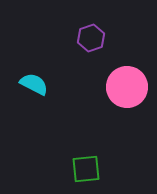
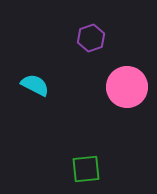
cyan semicircle: moved 1 px right, 1 px down
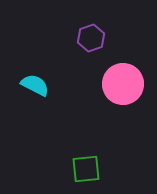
pink circle: moved 4 px left, 3 px up
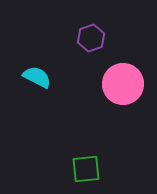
cyan semicircle: moved 2 px right, 8 px up
